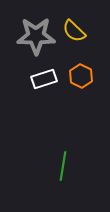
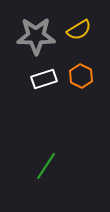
yellow semicircle: moved 5 px right, 1 px up; rotated 75 degrees counterclockwise
green line: moved 17 px left; rotated 24 degrees clockwise
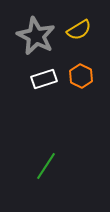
gray star: rotated 27 degrees clockwise
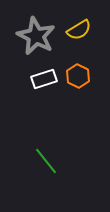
orange hexagon: moved 3 px left
green line: moved 5 px up; rotated 72 degrees counterclockwise
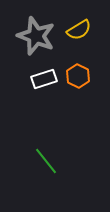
gray star: rotated 6 degrees counterclockwise
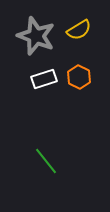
orange hexagon: moved 1 px right, 1 px down
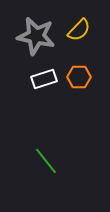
yellow semicircle: rotated 15 degrees counterclockwise
gray star: rotated 9 degrees counterclockwise
orange hexagon: rotated 25 degrees counterclockwise
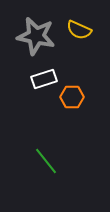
yellow semicircle: rotated 70 degrees clockwise
orange hexagon: moved 7 px left, 20 px down
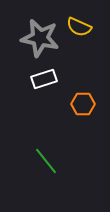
yellow semicircle: moved 3 px up
gray star: moved 4 px right, 2 px down
orange hexagon: moved 11 px right, 7 px down
